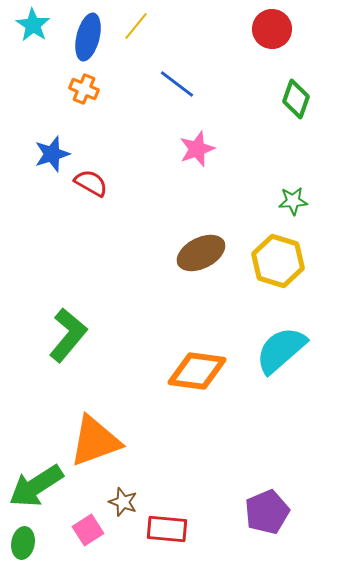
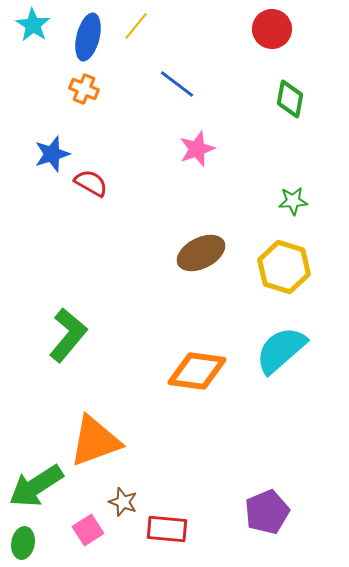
green diamond: moved 6 px left; rotated 9 degrees counterclockwise
yellow hexagon: moved 6 px right, 6 px down
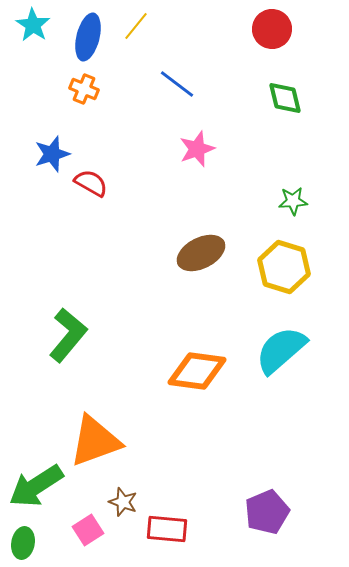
green diamond: moved 5 px left, 1 px up; rotated 24 degrees counterclockwise
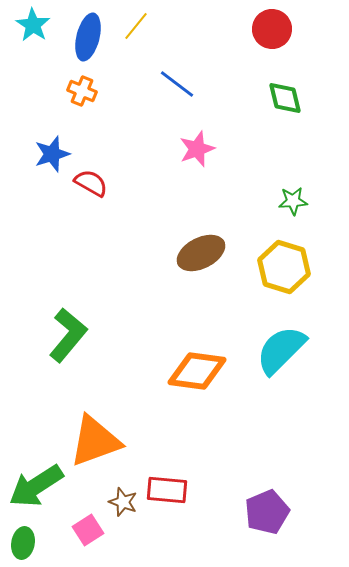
orange cross: moved 2 px left, 2 px down
cyan semicircle: rotated 4 degrees counterclockwise
red rectangle: moved 39 px up
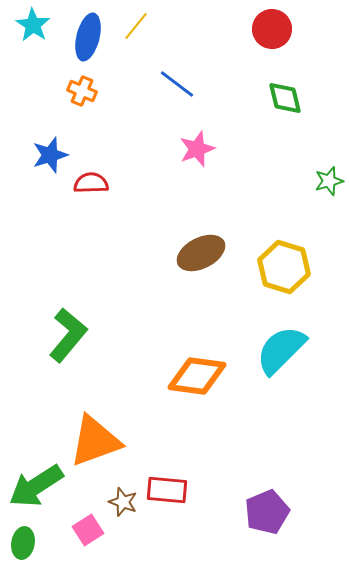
blue star: moved 2 px left, 1 px down
red semicircle: rotated 32 degrees counterclockwise
green star: moved 36 px right, 20 px up; rotated 12 degrees counterclockwise
orange diamond: moved 5 px down
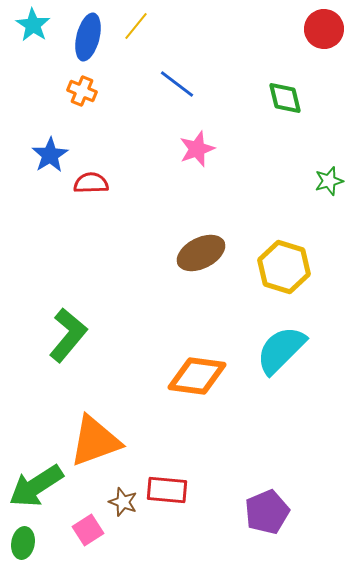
red circle: moved 52 px right
blue star: rotated 15 degrees counterclockwise
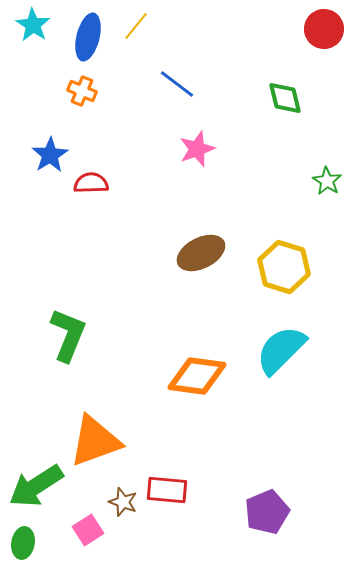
green star: moved 2 px left; rotated 24 degrees counterclockwise
green L-shape: rotated 18 degrees counterclockwise
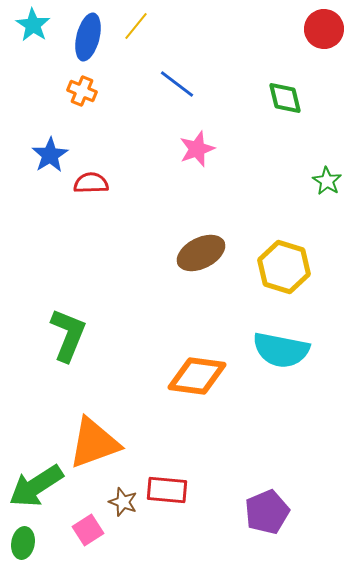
cyan semicircle: rotated 124 degrees counterclockwise
orange triangle: moved 1 px left, 2 px down
